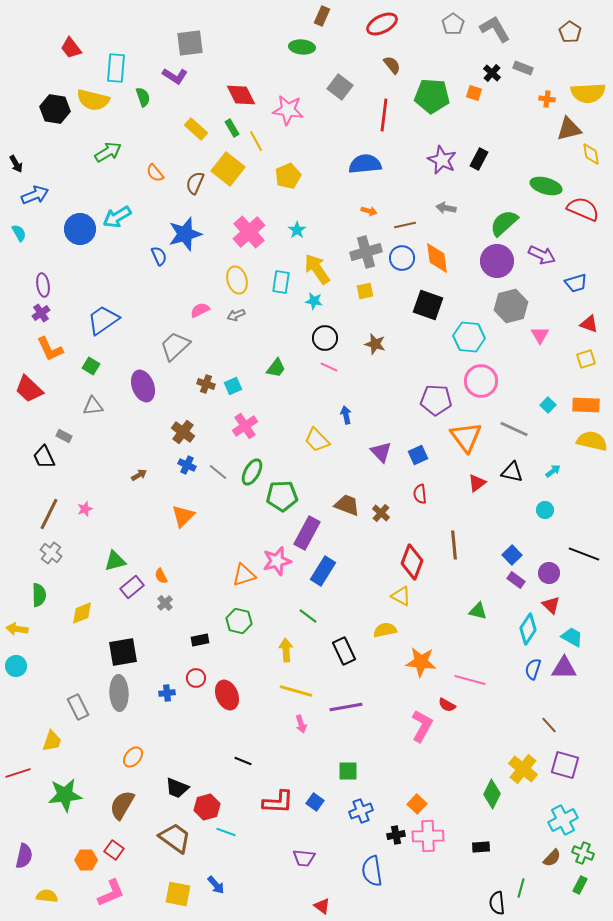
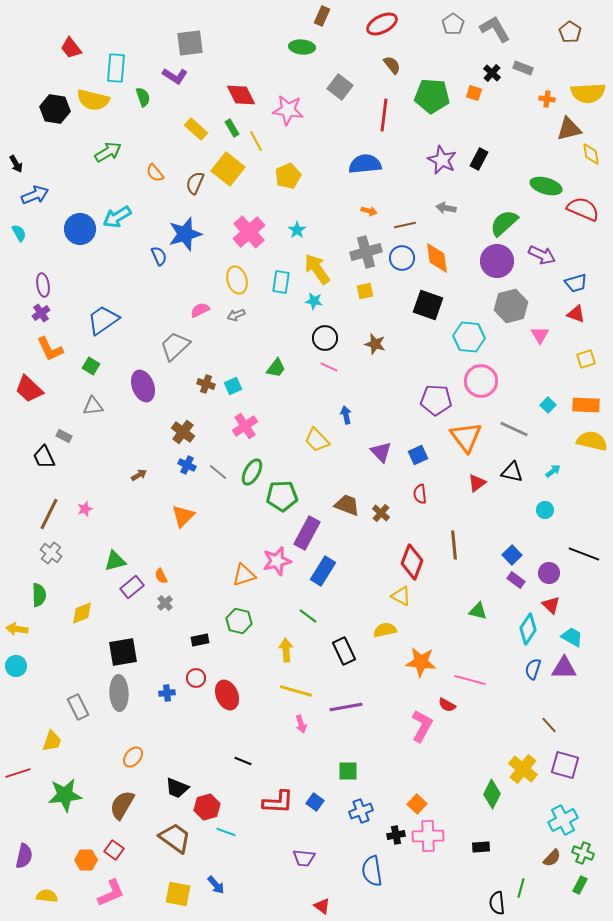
red triangle at (589, 324): moved 13 px left, 10 px up
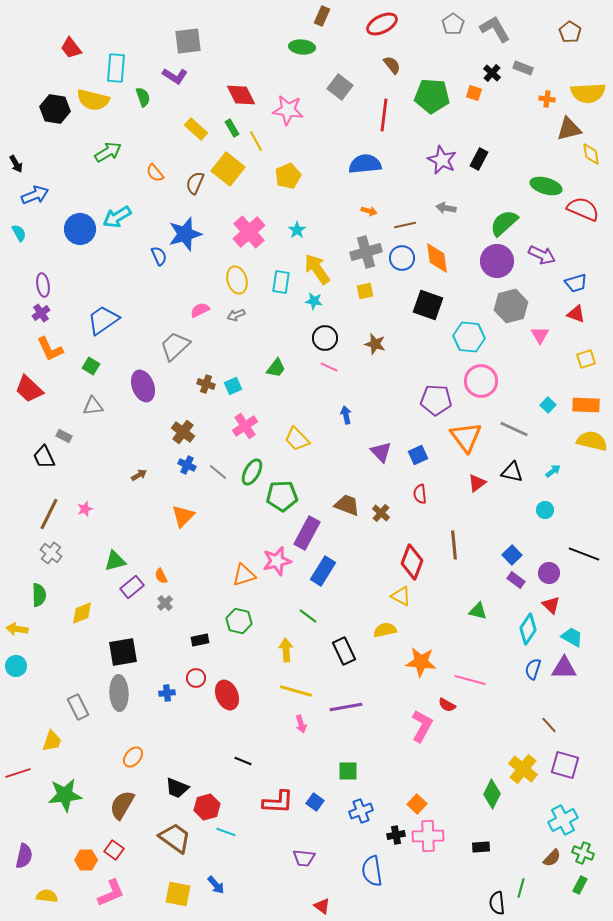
gray square at (190, 43): moved 2 px left, 2 px up
yellow trapezoid at (317, 440): moved 20 px left, 1 px up
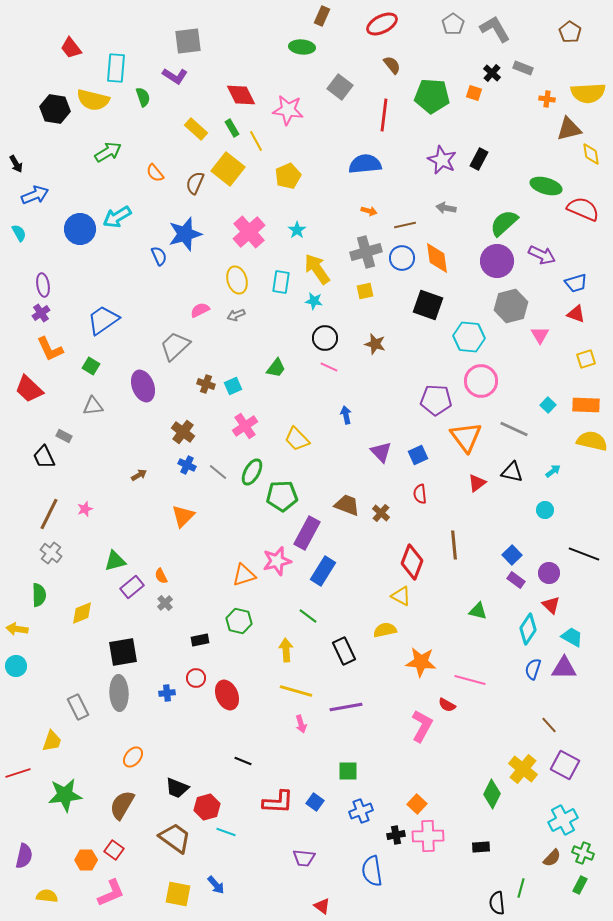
purple square at (565, 765): rotated 12 degrees clockwise
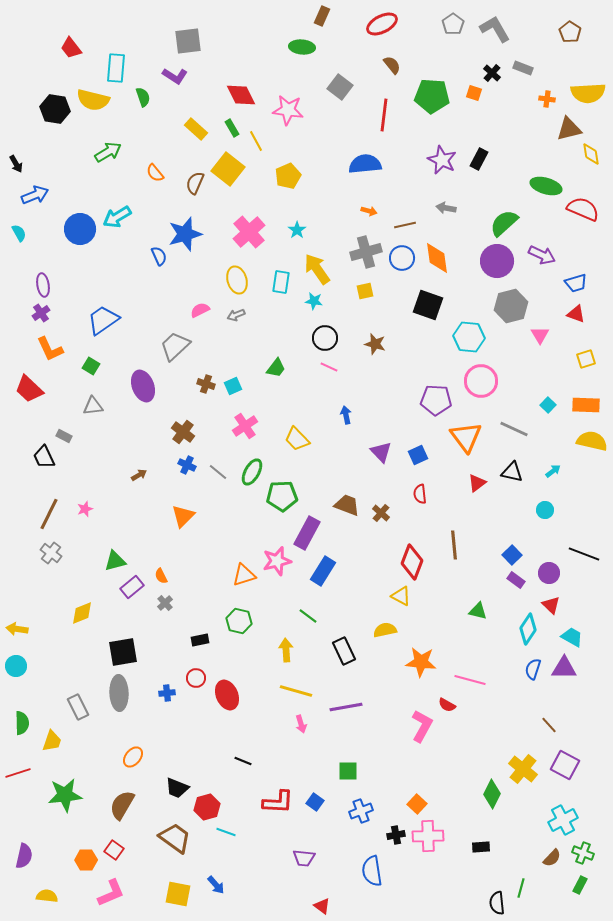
green semicircle at (39, 595): moved 17 px left, 128 px down
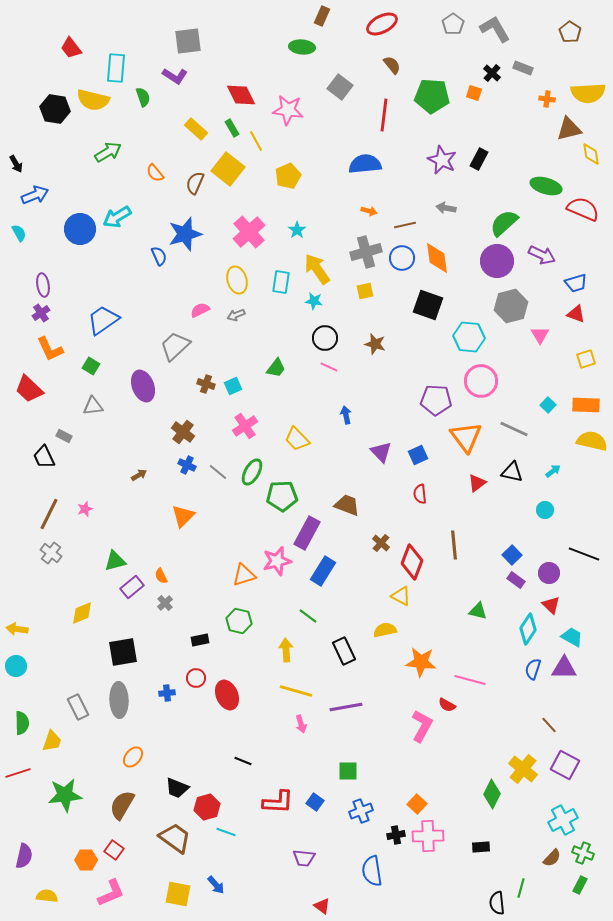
brown cross at (381, 513): moved 30 px down
gray ellipse at (119, 693): moved 7 px down
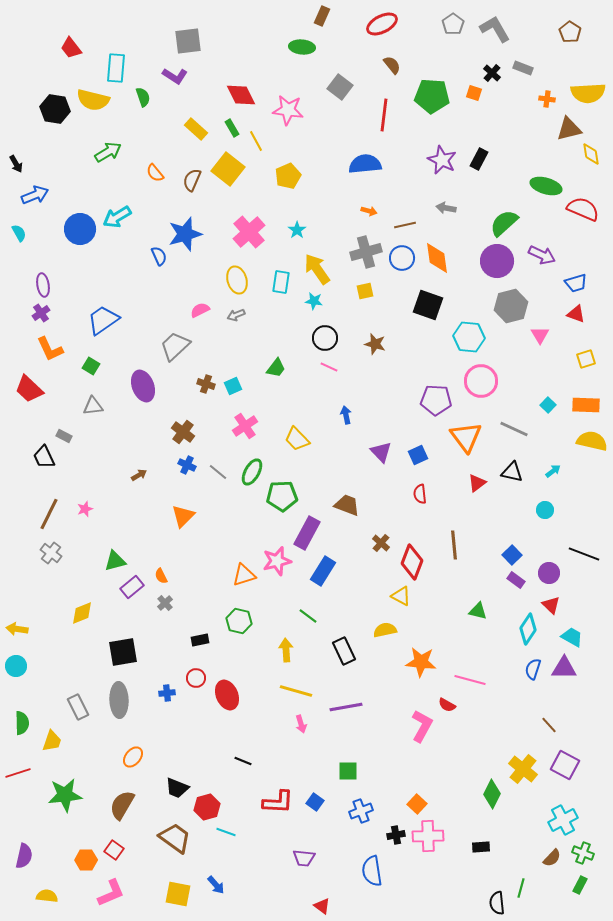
brown semicircle at (195, 183): moved 3 px left, 3 px up
